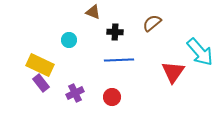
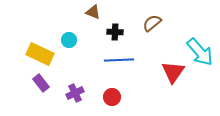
yellow rectangle: moved 11 px up
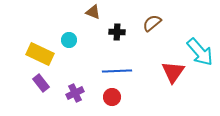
black cross: moved 2 px right
blue line: moved 2 px left, 11 px down
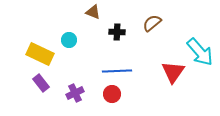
red circle: moved 3 px up
